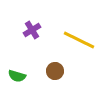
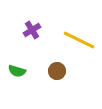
brown circle: moved 2 px right
green semicircle: moved 5 px up
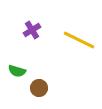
brown circle: moved 18 px left, 17 px down
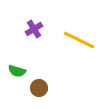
purple cross: moved 2 px right, 1 px up
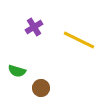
purple cross: moved 2 px up
brown circle: moved 2 px right
